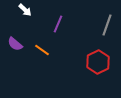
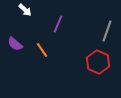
gray line: moved 6 px down
orange line: rotated 21 degrees clockwise
red hexagon: rotated 10 degrees counterclockwise
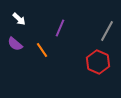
white arrow: moved 6 px left, 9 px down
purple line: moved 2 px right, 4 px down
gray line: rotated 10 degrees clockwise
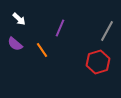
red hexagon: rotated 20 degrees clockwise
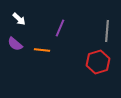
gray line: rotated 25 degrees counterclockwise
orange line: rotated 49 degrees counterclockwise
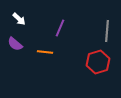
orange line: moved 3 px right, 2 px down
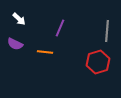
purple semicircle: rotated 14 degrees counterclockwise
